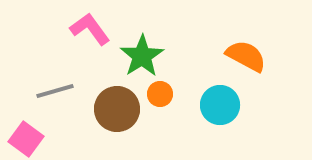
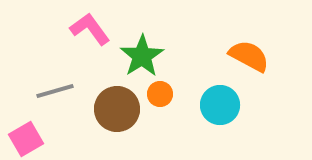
orange semicircle: moved 3 px right
pink square: rotated 24 degrees clockwise
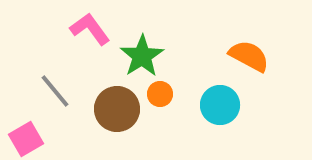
gray line: rotated 66 degrees clockwise
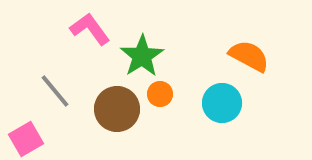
cyan circle: moved 2 px right, 2 px up
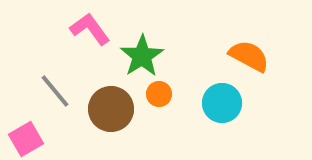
orange circle: moved 1 px left
brown circle: moved 6 px left
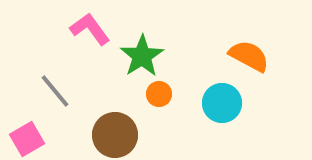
brown circle: moved 4 px right, 26 px down
pink square: moved 1 px right
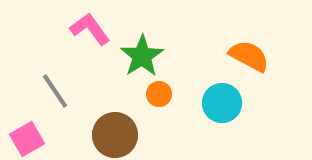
gray line: rotated 6 degrees clockwise
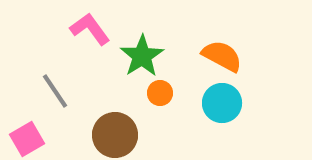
orange semicircle: moved 27 px left
orange circle: moved 1 px right, 1 px up
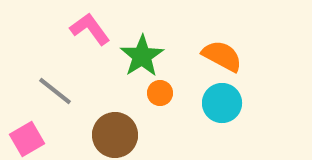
gray line: rotated 18 degrees counterclockwise
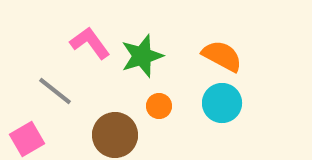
pink L-shape: moved 14 px down
green star: rotated 15 degrees clockwise
orange circle: moved 1 px left, 13 px down
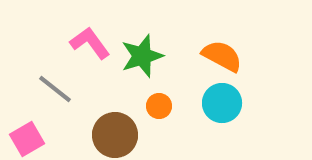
gray line: moved 2 px up
